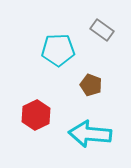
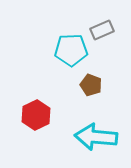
gray rectangle: rotated 60 degrees counterclockwise
cyan pentagon: moved 13 px right
cyan arrow: moved 6 px right, 3 px down
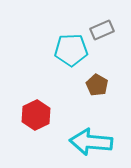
brown pentagon: moved 6 px right; rotated 10 degrees clockwise
cyan arrow: moved 5 px left, 5 px down
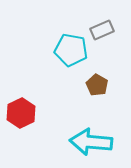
cyan pentagon: rotated 12 degrees clockwise
red hexagon: moved 15 px left, 2 px up
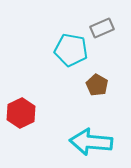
gray rectangle: moved 2 px up
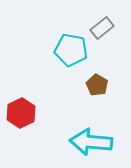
gray rectangle: rotated 15 degrees counterclockwise
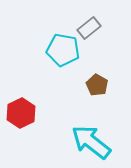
gray rectangle: moved 13 px left
cyan pentagon: moved 8 px left
cyan arrow: rotated 33 degrees clockwise
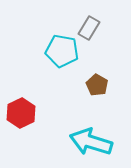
gray rectangle: rotated 20 degrees counterclockwise
cyan pentagon: moved 1 px left, 1 px down
cyan arrow: rotated 21 degrees counterclockwise
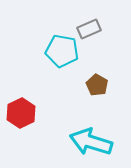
gray rectangle: moved 1 px down; rotated 35 degrees clockwise
